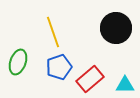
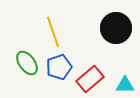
green ellipse: moved 9 px right, 1 px down; rotated 55 degrees counterclockwise
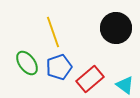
cyan triangle: rotated 36 degrees clockwise
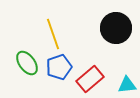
yellow line: moved 2 px down
cyan triangle: moved 2 px right; rotated 42 degrees counterclockwise
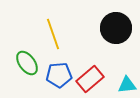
blue pentagon: moved 8 px down; rotated 15 degrees clockwise
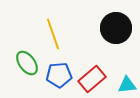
red rectangle: moved 2 px right
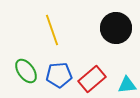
yellow line: moved 1 px left, 4 px up
green ellipse: moved 1 px left, 8 px down
